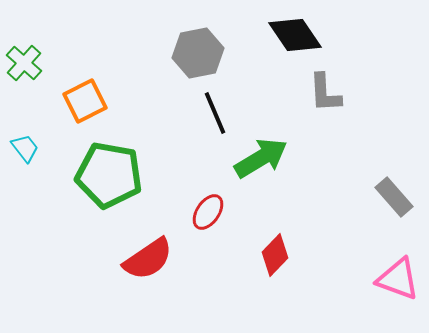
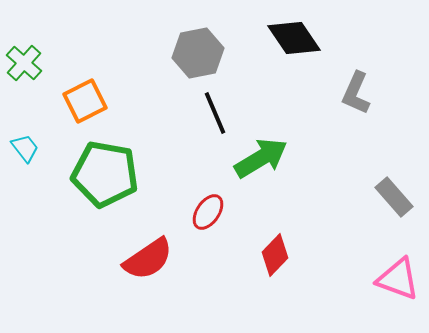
black diamond: moved 1 px left, 3 px down
gray L-shape: moved 31 px right; rotated 27 degrees clockwise
green pentagon: moved 4 px left, 1 px up
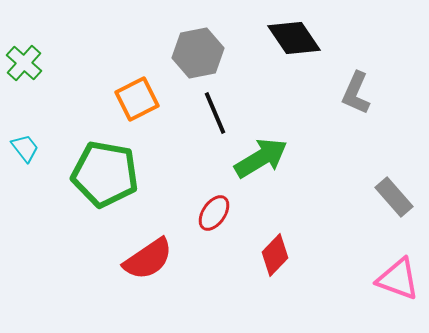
orange square: moved 52 px right, 2 px up
red ellipse: moved 6 px right, 1 px down
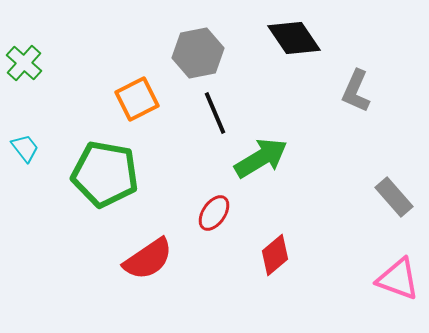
gray L-shape: moved 2 px up
red diamond: rotated 6 degrees clockwise
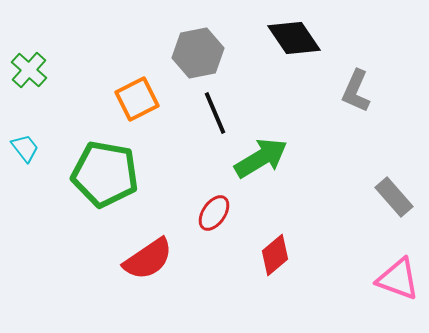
green cross: moved 5 px right, 7 px down
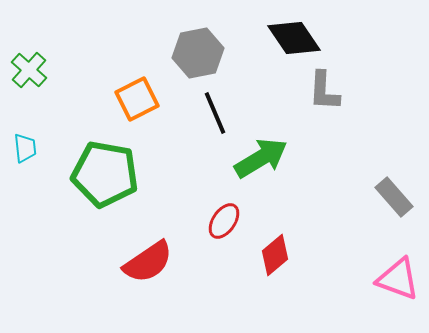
gray L-shape: moved 32 px left; rotated 21 degrees counterclockwise
cyan trapezoid: rotated 32 degrees clockwise
red ellipse: moved 10 px right, 8 px down
red semicircle: moved 3 px down
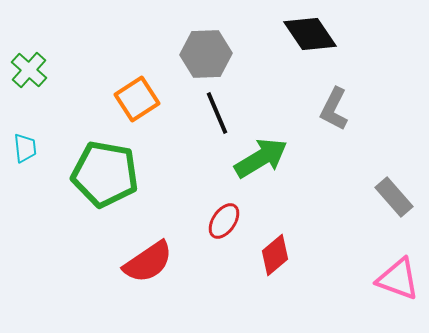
black diamond: moved 16 px right, 4 px up
gray hexagon: moved 8 px right, 1 px down; rotated 9 degrees clockwise
gray L-shape: moved 10 px right, 18 px down; rotated 24 degrees clockwise
orange square: rotated 6 degrees counterclockwise
black line: moved 2 px right
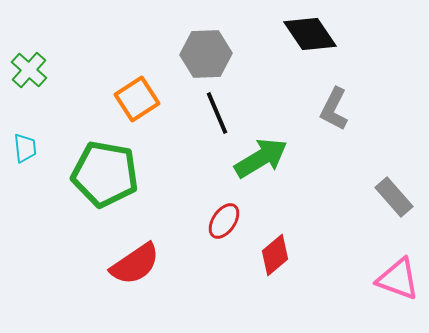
red semicircle: moved 13 px left, 2 px down
